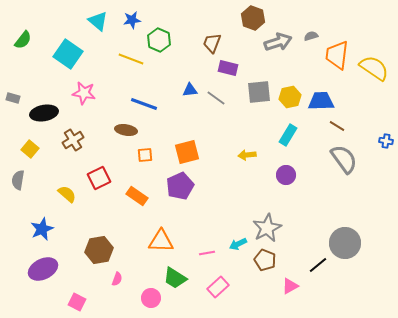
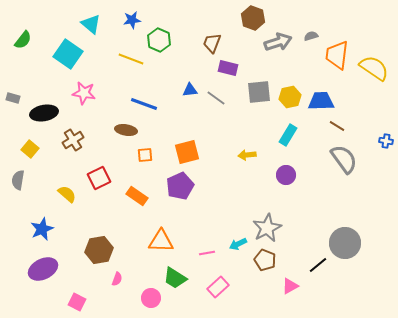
cyan triangle at (98, 21): moved 7 px left, 3 px down
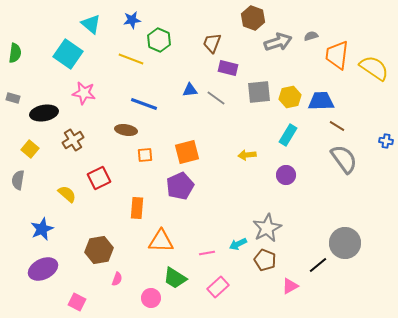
green semicircle at (23, 40): moved 8 px left, 13 px down; rotated 30 degrees counterclockwise
orange rectangle at (137, 196): moved 12 px down; rotated 60 degrees clockwise
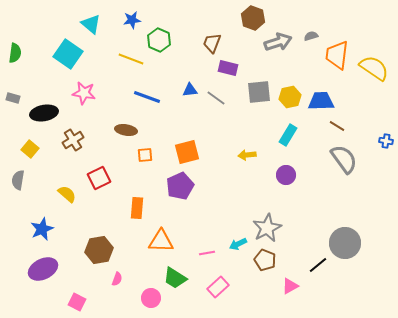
blue line at (144, 104): moved 3 px right, 7 px up
